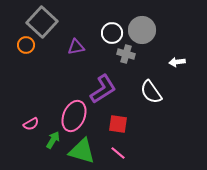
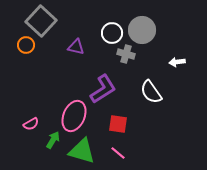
gray square: moved 1 px left, 1 px up
purple triangle: rotated 24 degrees clockwise
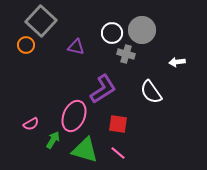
green triangle: moved 3 px right, 1 px up
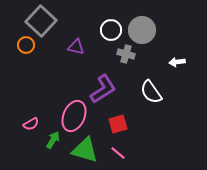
white circle: moved 1 px left, 3 px up
red square: rotated 24 degrees counterclockwise
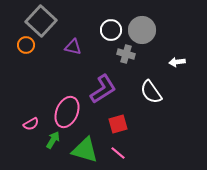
purple triangle: moved 3 px left
pink ellipse: moved 7 px left, 4 px up
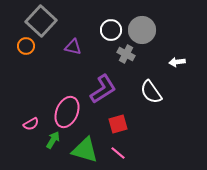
orange circle: moved 1 px down
gray cross: rotated 12 degrees clockwise
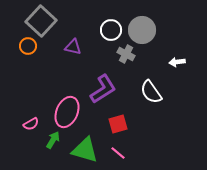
orange circle: moved 2 px right
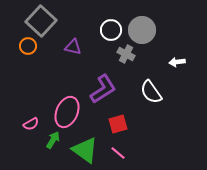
green triangle: rotated 20 degrees clockwise
